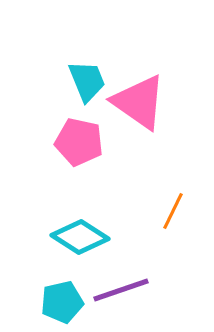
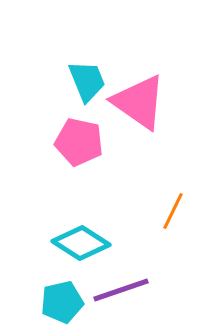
cyan diamond: moved 1 px right, 6 px down
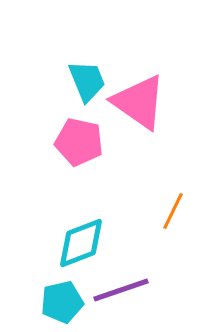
cyan diamond: rotated 54 degrees counterclockwise
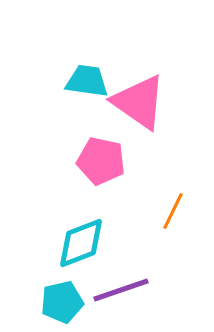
cyan trapezoid: rotated 60 degrees counterclockwise
pink pentagon: moved 22 px right, 19 px down
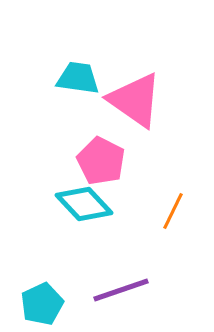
cyan trapezoid: moved 9 px left, 3 px up
pink triangle: moved 4 px left, 2 px up
pink pentagon: rotated 15 degrees clockwise
cyan diamond: moved 3 px right, 39 px up; rotated 68 degrees clockwise
cyan pentagon: moved 20 px left, 2 px down; rotated 12 degrees counterclockwise
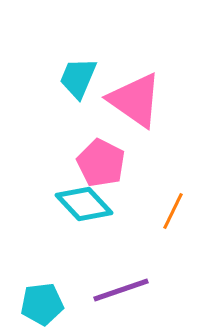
cyan trapezoid: rotated 75 degrees counterclockwise
pink pentagon: moved 2 px down
cyan pentagon: rotated 18 degrees clockwise
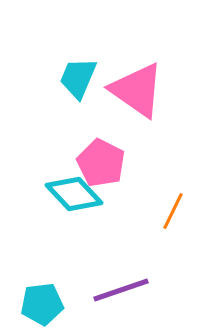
pink triangle: moved 2 px right, 10 px up
cyan diamond: moved 10 px left, 10 px up
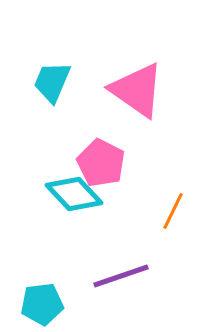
cyan trapezoid: moved 26 px left, 4 px down
purple line: moved 14 px up
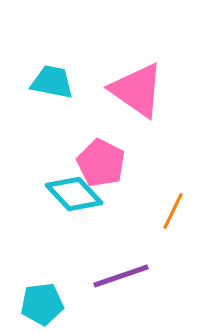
cyan trapezoid: rotated 78 degrees clockwise
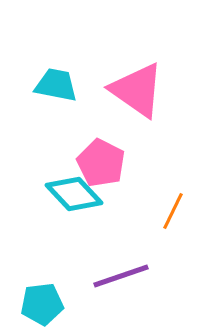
cyan trapezoid: moved 4 px right, 3 px down
